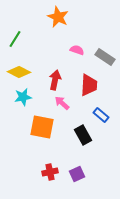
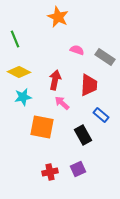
green line: rotated 54 degrees counterclockwise
purple square: moved 1 px right, 5 px up
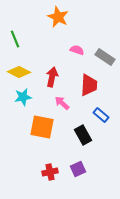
red arrow: moved 3 px left, 3 px up
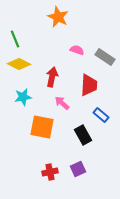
yellow diamond: moved 8 px up
